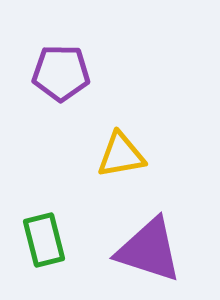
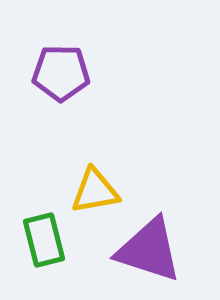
yellow triangle: moved 26 px left, 36 px down
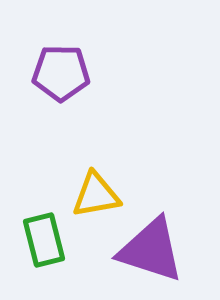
yellow triangle: moved 1 px right, 4 px down
purple triangle: moved 2 px right
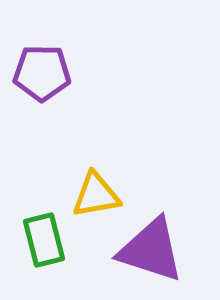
purple pentagon: moved 19 px left
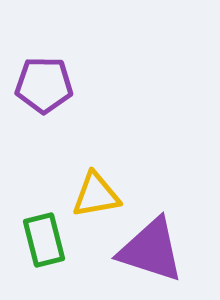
purple pentagon: moved 2 px right, 12 px down
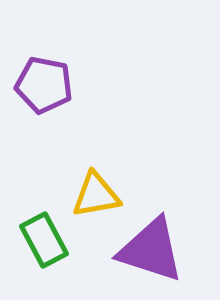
purple pentagon: rotated 10 degrees clockwise
green rectangle: rotated 14 degrees counterclockwise
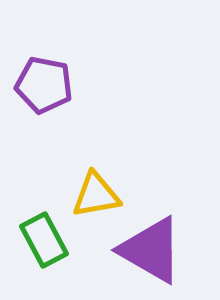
purple triangle: rotated 12 degrees clockwise
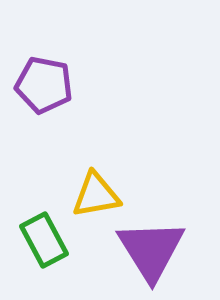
purple triangle: rotated 28 degrees clockwise
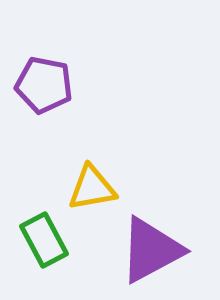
yellow triangle: moved 4 px left, 7 px up
purple triangle: rotated 34 degrees clockwise
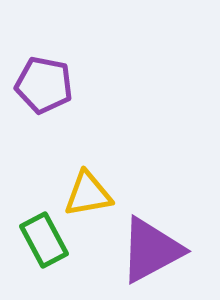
yellow triangle: moved 4 px left, 6 px down
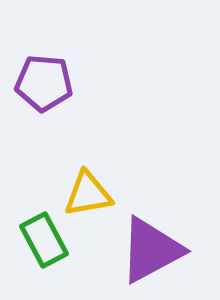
purple pentagon: moved 2 px up; rotated 6 degrees counterclockwise
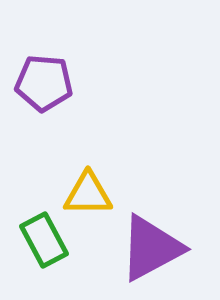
yellow triangle: rotated 10 degrees clockwise
purple triangle: moved 2 px up
